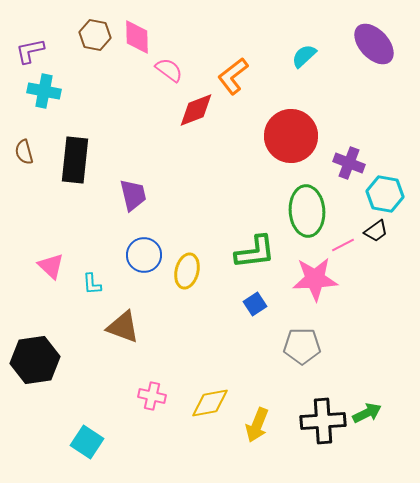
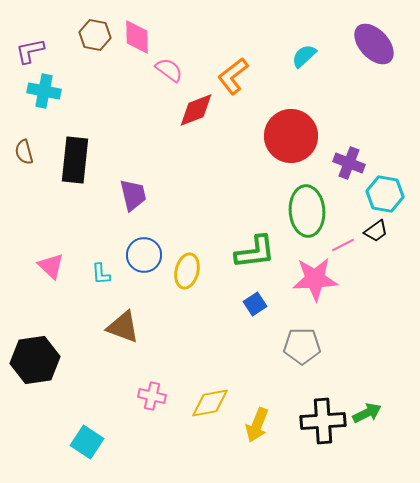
cyan L-shape: moved 9 px right, 10 px up
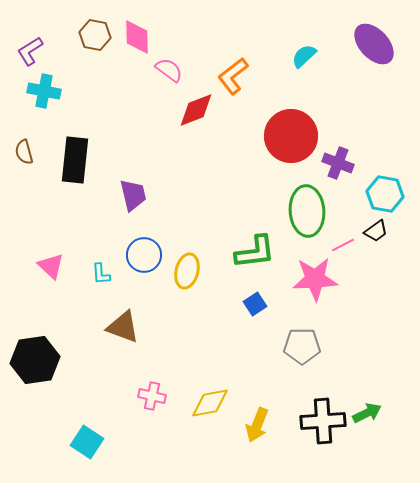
purple L-shape: rotated 20 degrees counterclockwise
purple cross: moved 11 px left
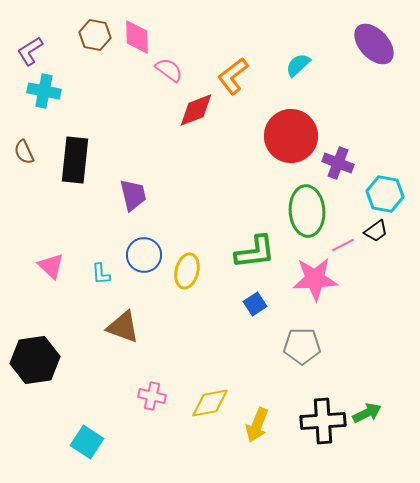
cyan semicircle: moved 6 px left, 9 px down
brown semicircle: rotated 10 degrees counterclockwise
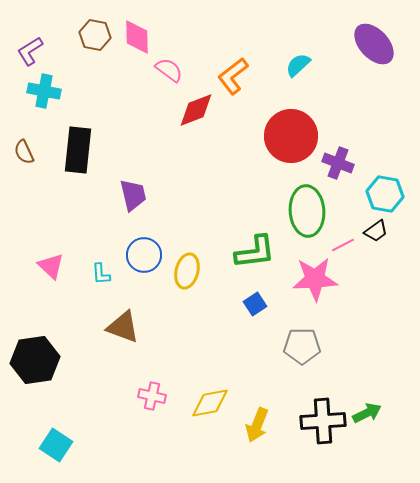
black rectangle: moved 3 px right, 10 px up
cyan square: moved 31 px left, 3 px down
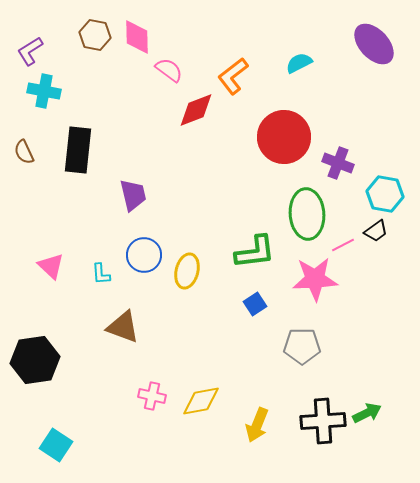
cyan semicircle: moved 1 px right, 2 px up; rotated 16 degrees clockwise
red circle: moved 7 px left, 1 px down
green ellipse: moved 3 px down
yellow diamond: moved 9 px left, 2 px up
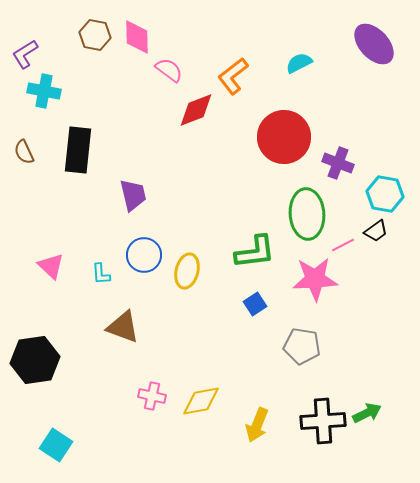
purple L-shape: moved 5 px left, 3 px down
gray pentagon: rotated 9 degrees clockwise
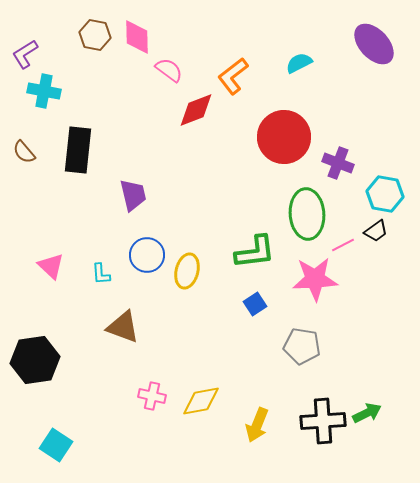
brown semicircle: rotated 15 degrees counterclockwise
blue circle: moved 3 px right
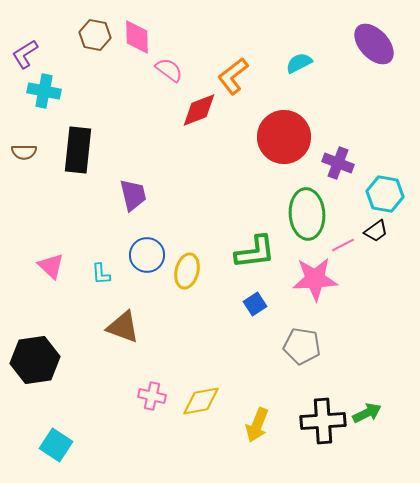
red diamond: moved 3 px right
brown semicircle: rotated 50 degrees counterclockwise
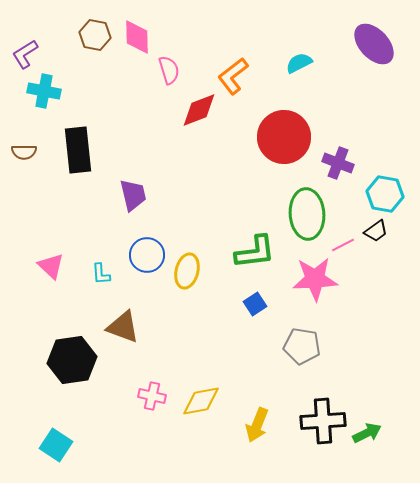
pink semicircle: rotated 36 degrees clockwise
black rectangle: rotated 12 degrees counterclockwise
black hexagon: moved 37 px right
green arrow: moved 20 px down
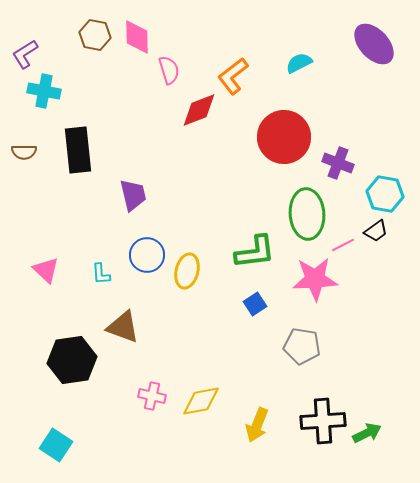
pink triangle: moved 5 px left, 4 px down
